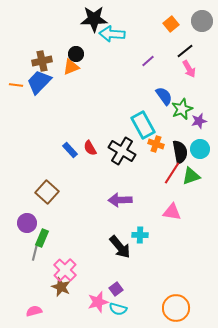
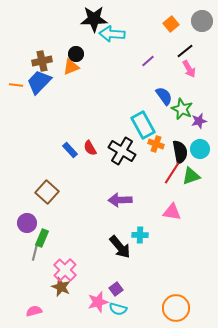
green star: rotated 25 degrees counterclockwise
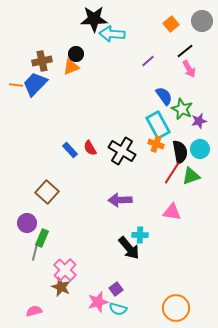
blue trapezoid: moved 4 px left, 2 px down
cyan rectangle: moved 15 px right
black arrow: moved 9 px right, 1 px down
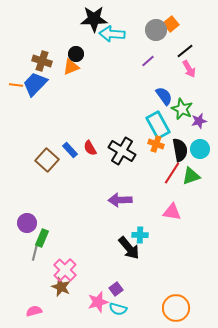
gray circle: moved 46 px left, 9 px down
brown cross: rotated 30 degrees clockwise
black semicircle: moved 2 px up
brown square: moved 32 px up
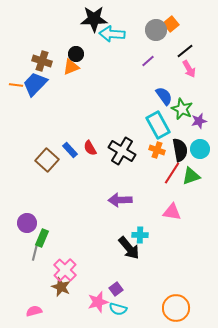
orange cross: moved 1 px right, 6 px down
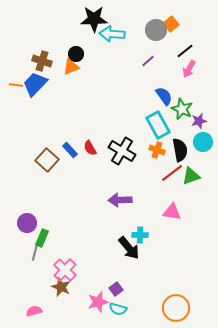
pink arrow: rotated 60 degrees clockwise
cyan circle: moved 3 px right, 7 px up
red line: rotated 20 degrees clockwise
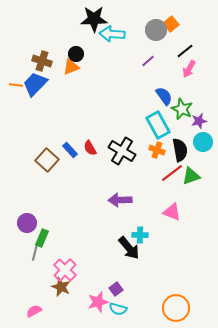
pink triangle: rotated 12 degrees clockwise
pink semicircle: rotated 14 degrees counterclockwise
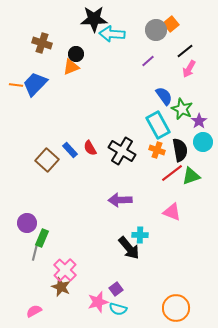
brown cross: moved 18 px up
purple star: rotated 21 degrees counterclockwise
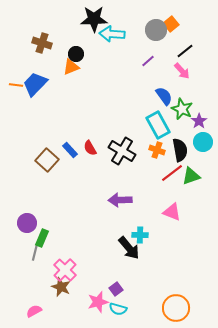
pink arrow: moved 7 px left, 2 px down; rotated 72 degrees counterclockwise
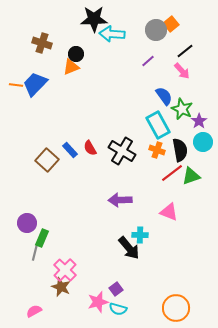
pink triangle: moved 3 px left
